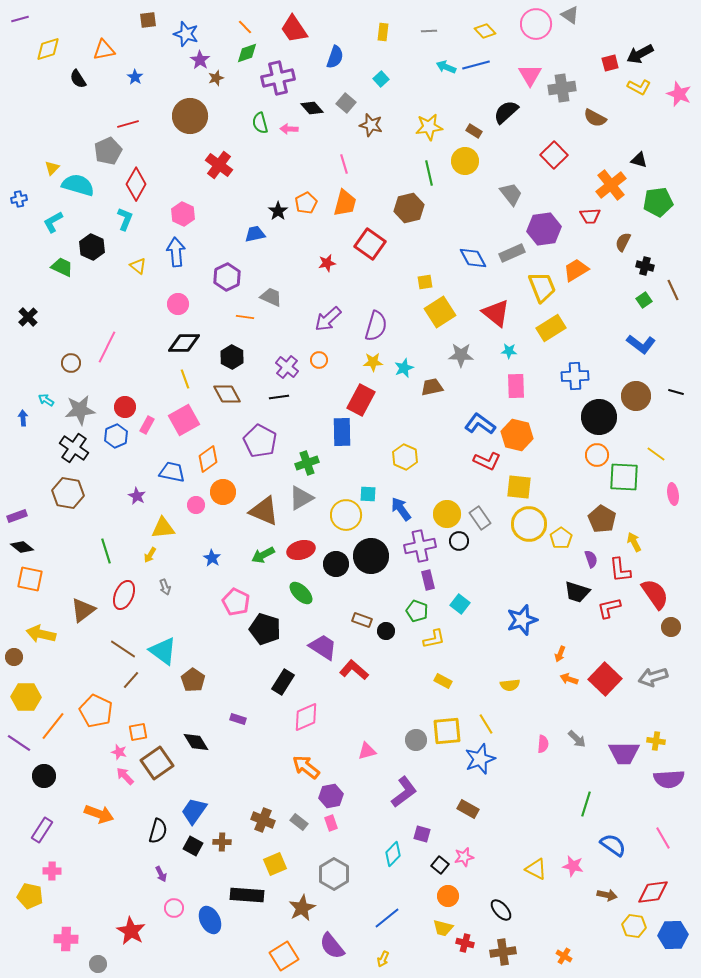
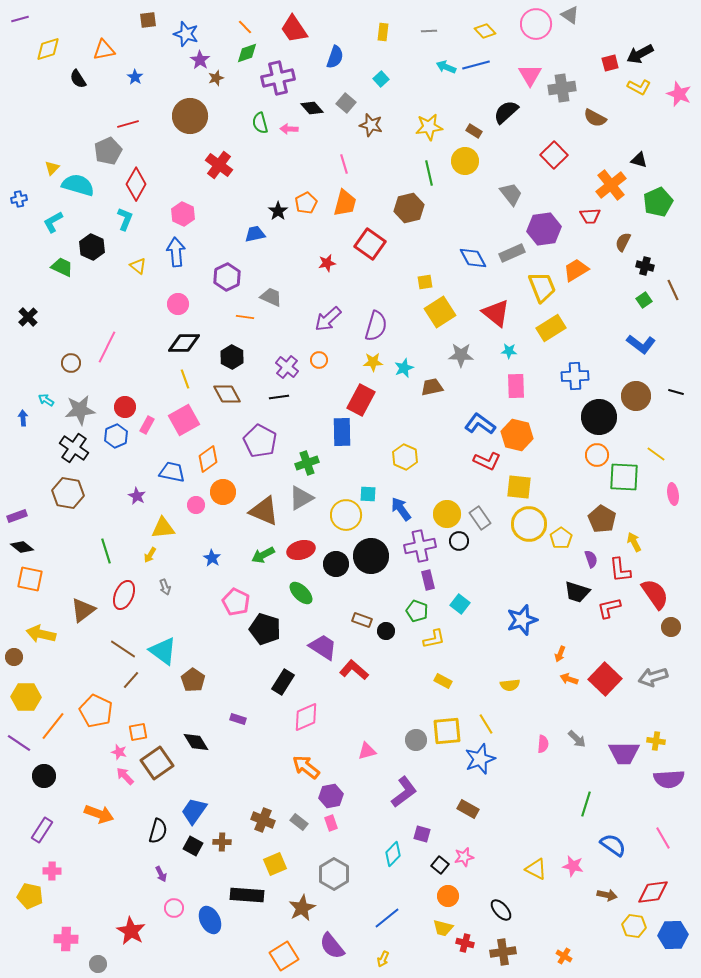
green pentagon at (658, 202): rotated 16 degrees counterclockwise
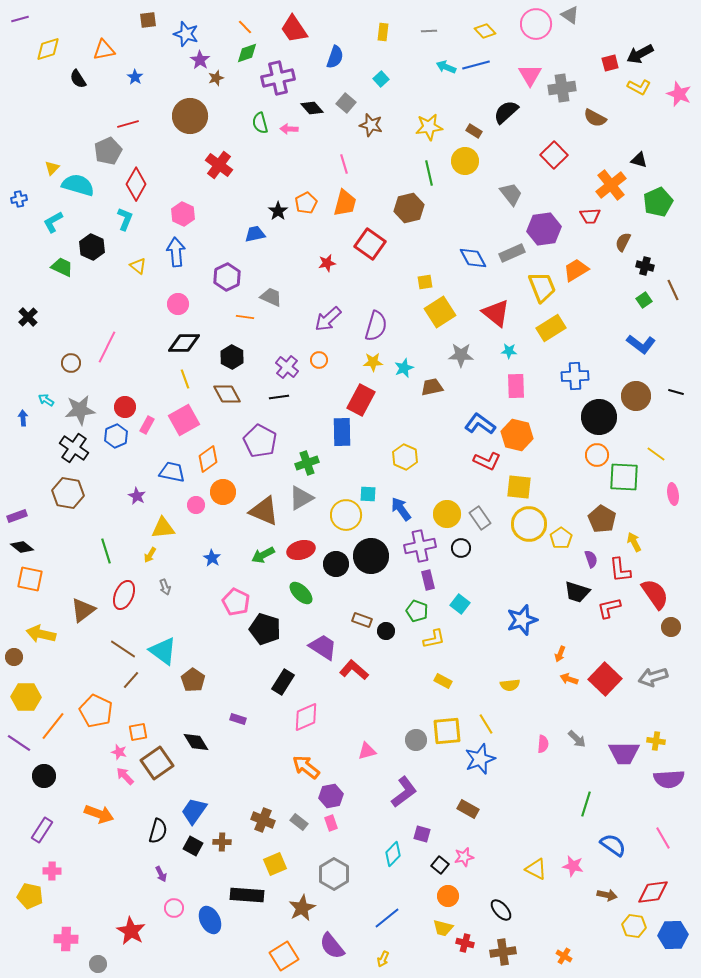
black circle at (459, 541): moved 2 px right, 7 px down
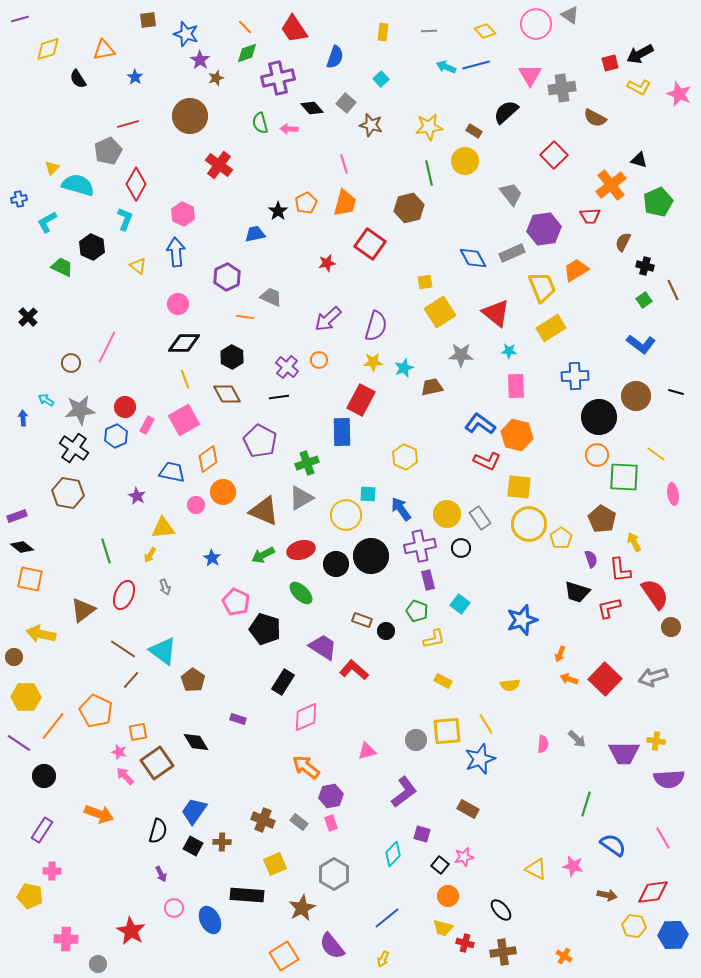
cyan L-shape at (53, 222): moved 6 px left
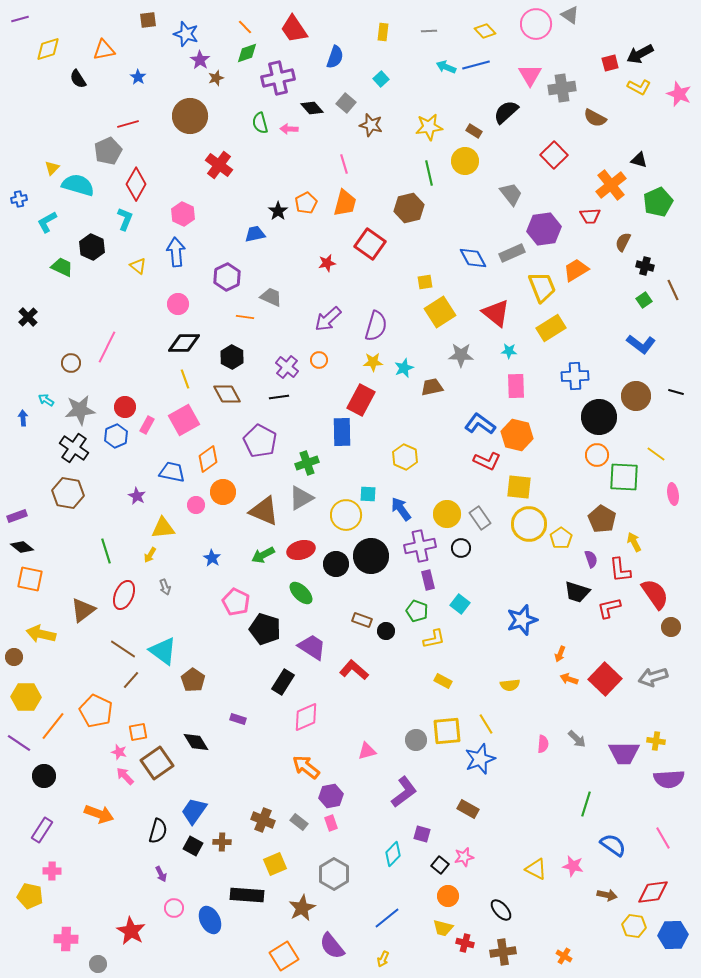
blue star at (135, 77): moved 3 px right
purple trapezoid at (323, 647): moved 11 px left
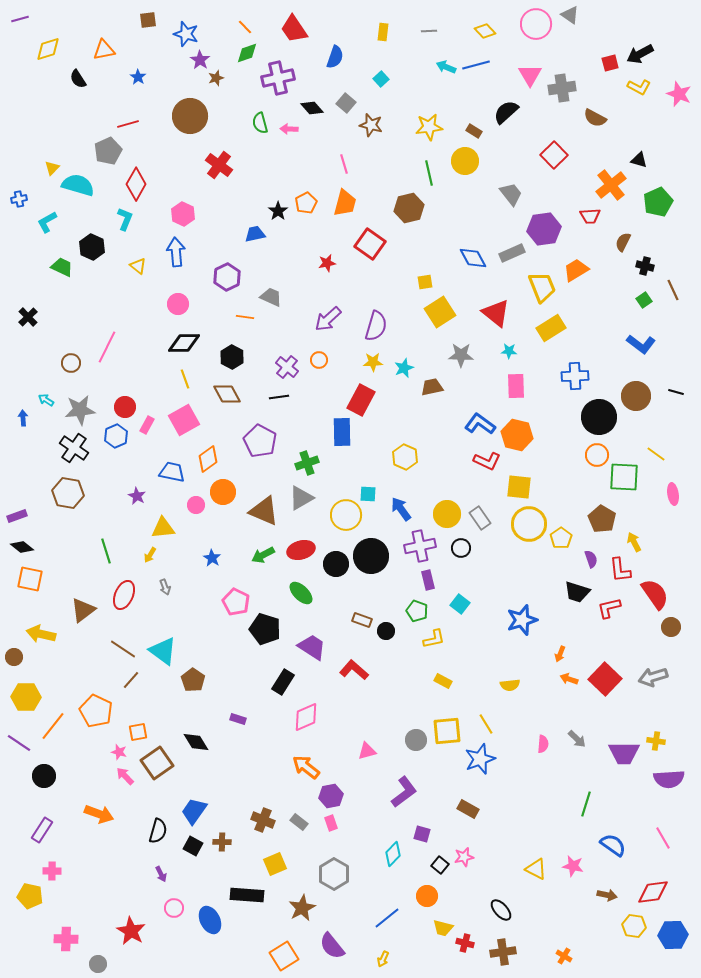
orange circle at (448, 896): moved 21 px left
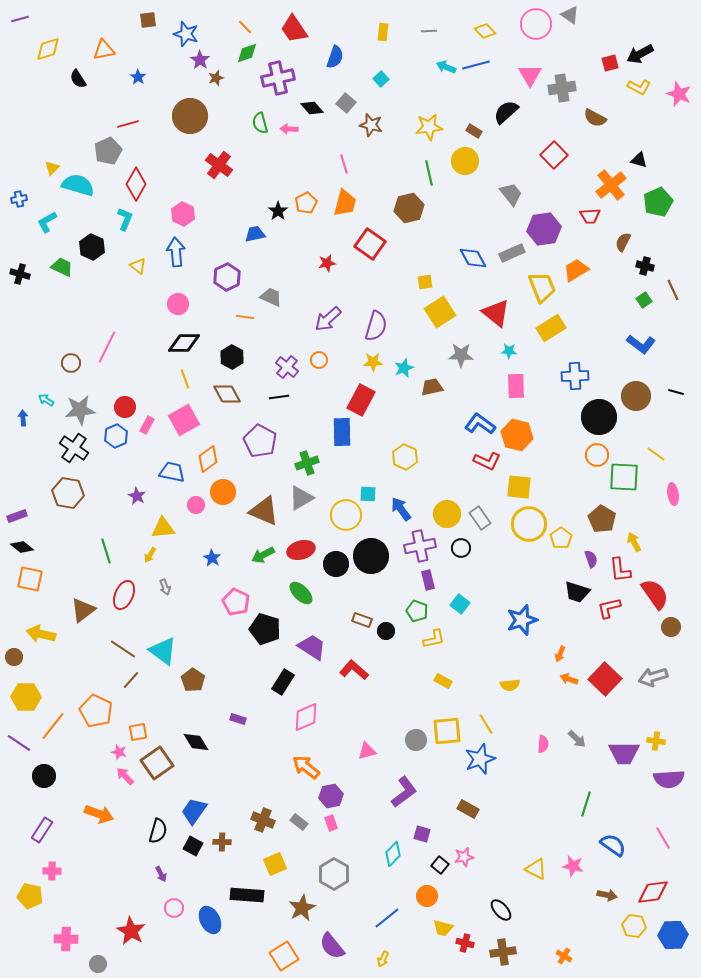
black cross at (28, 317): moved 8 px left, 43 px up; rotated 30 degrees counterclockwise
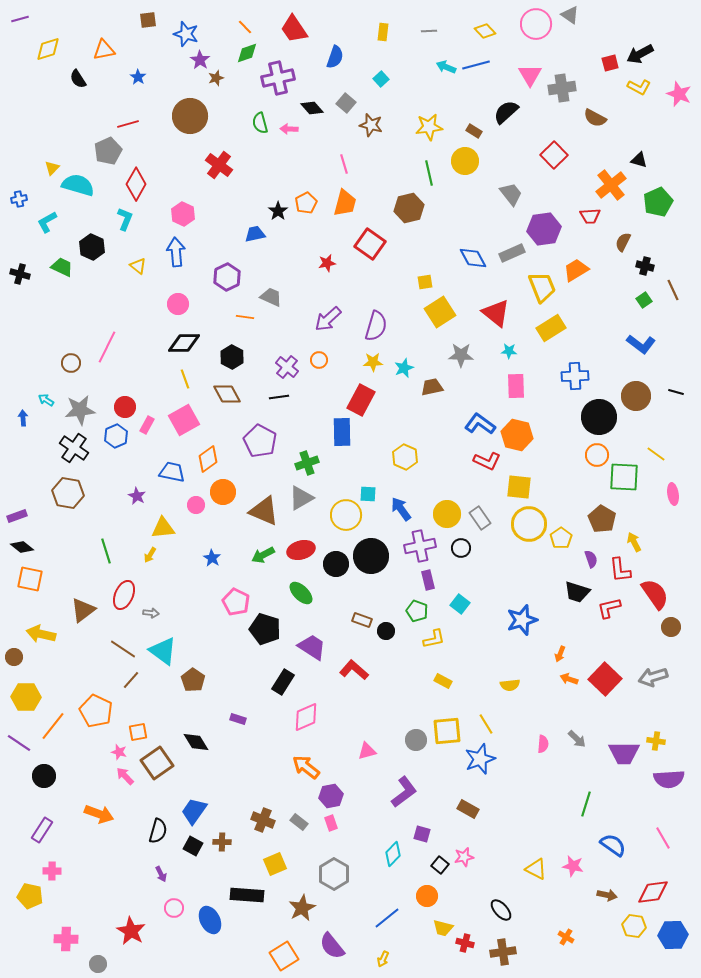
gray arrow at (165, 587): moved 14 px left, 26 px down; rotated 63 degrees counterclockwise
orange cross at (564, 956): moved 2 px right, 19 px up
